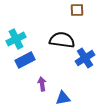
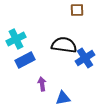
black semicircle: moved 2 px right, 5 px down
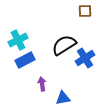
brown square: moved 8 px right, 1 px down
cyan cross: moved 2 px right, 1 px down
black semicircle: rotated 40 degrees counterclockwise
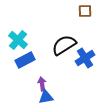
cyan cross: rotated 24 degrees counterclockwise
blue triangle: moved 17 px left, 1 px up
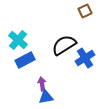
brown square: rotated 24 degrees counterclockwise
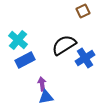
brown square: moved 2 px left
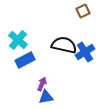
black semicircle: rotated 45 degrees clockwise
blue cross: moved 6 px up
purple arrow: rotated 32 degrees clockwise
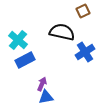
black semicircle: moved 2 px left, 13 px up
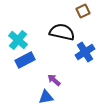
purple arrow: moved 12 px right, 4 px up; rotated 72 degrees counterclockwise
